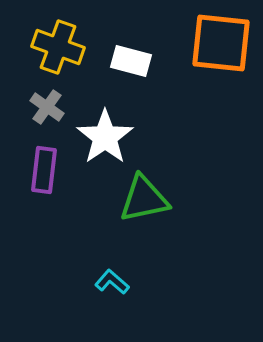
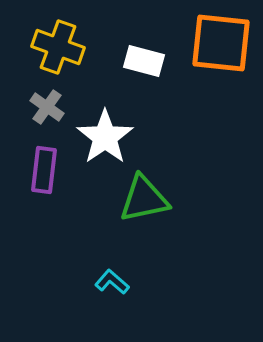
white rectangle: moved 13 px right
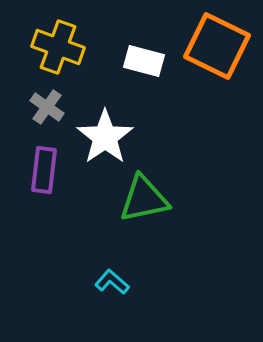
orange square: moved 4 px left, 3 px down; rotated 20 degrees clockwise
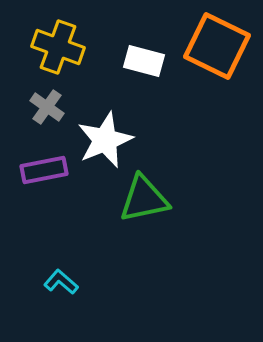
white star: moved 3 px down; rotated 12 degrees clockwise
purple rectangle: rotated 72 degrees clockwise
cyan L-shape: moved 51 px left
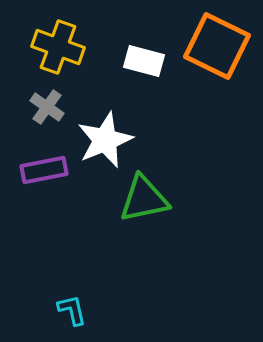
cyan L-shape: moved 11 px right, 28 px down; rotated 36 degrees clockwise
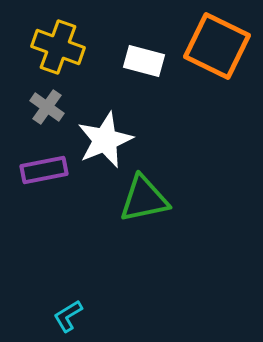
cyan L-shape: moved 4 px left, 6 px down; rotated 108 degrees counterclockwise
